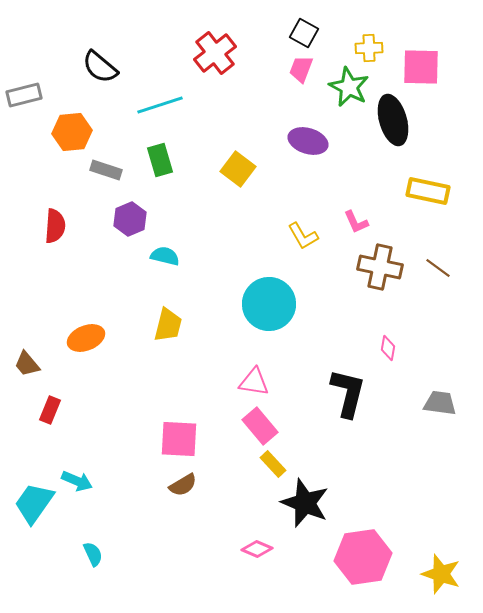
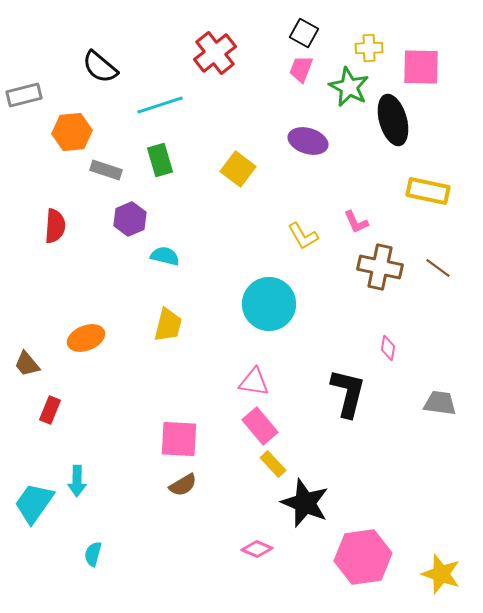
cyan arrow at (77, 481): rotated 68 degrees clockwise
cyan semicircle at (93, 554): rotated 140 degrees counterclockwise
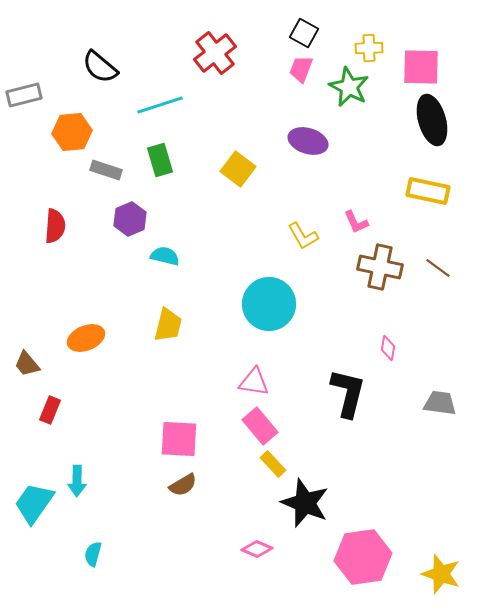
black ellipse at (393, 120): moved 39 px right
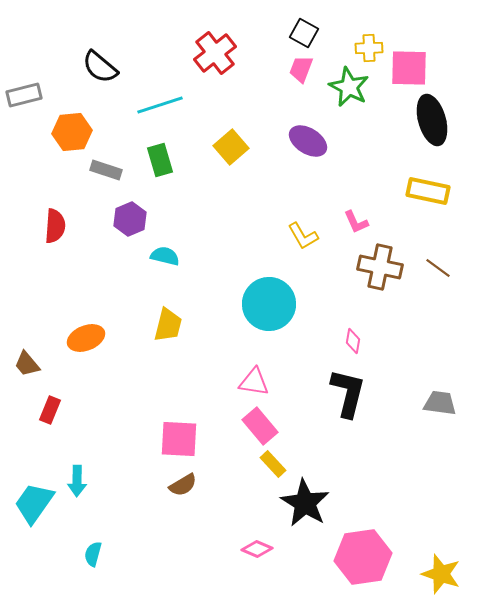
pink square at (421, 67): moved 12 px left, 1 px down
purple ellipse at (308, 141): rotated 15 degrees clockwise
yellow square at (238, 169): moved 7 px left, 22 px up; rotated 12 degrees clockwise
pink diamond at (388, 348): moved 35 px left, 7 px up
black star at (305, 503): rotated 9 degrees clockwise
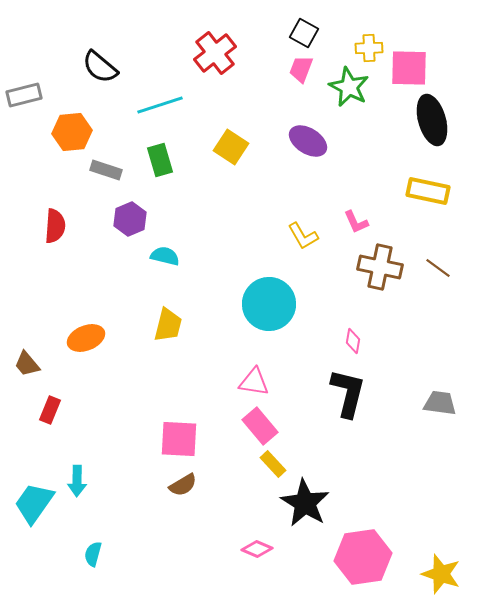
yellow square at (231, 147): rotated 16 degrees counterclockwise
